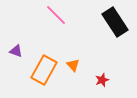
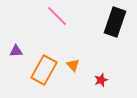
pink line: moved 1 px right, 1 px down
black rectangle: rotated 52 degrees clockwise
purple triangle: rotated 24 degrees counterclockwise
red star: moved 1 px left
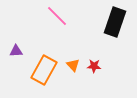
red star: moved 7 px left, 14 px up; rotated 24 degrees clockwise
